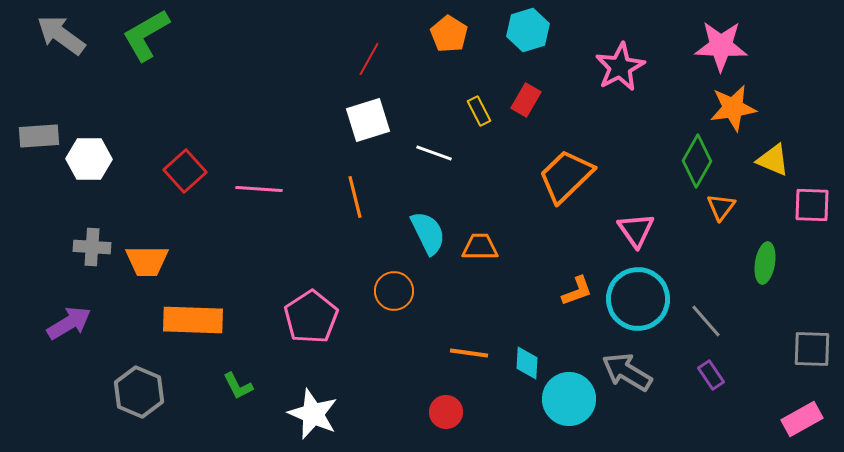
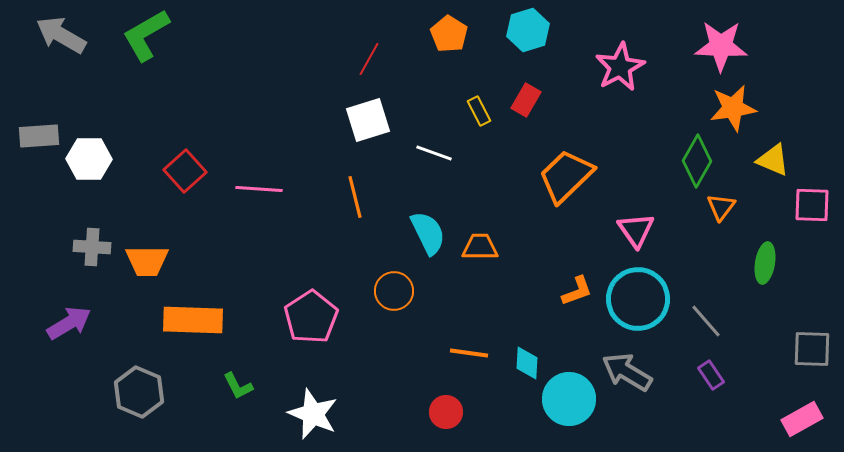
gray arrow at (61, 35): rotated 6 degrees counterclockwise
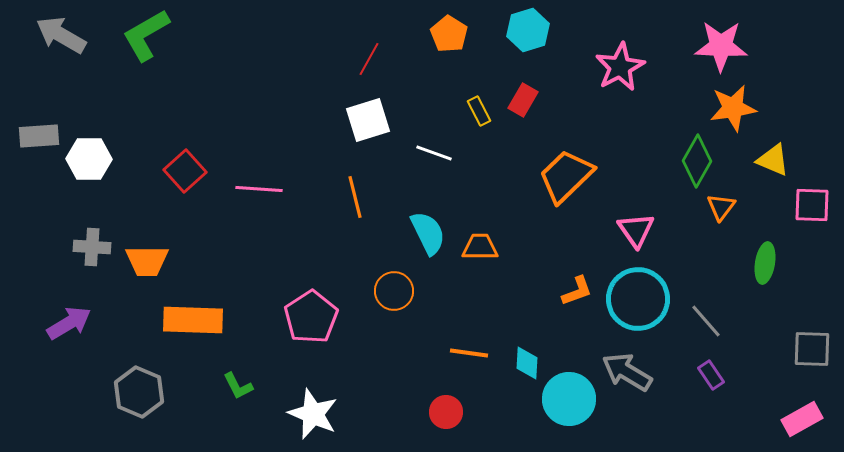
red rectangle at (526, 100): moved 3 px left
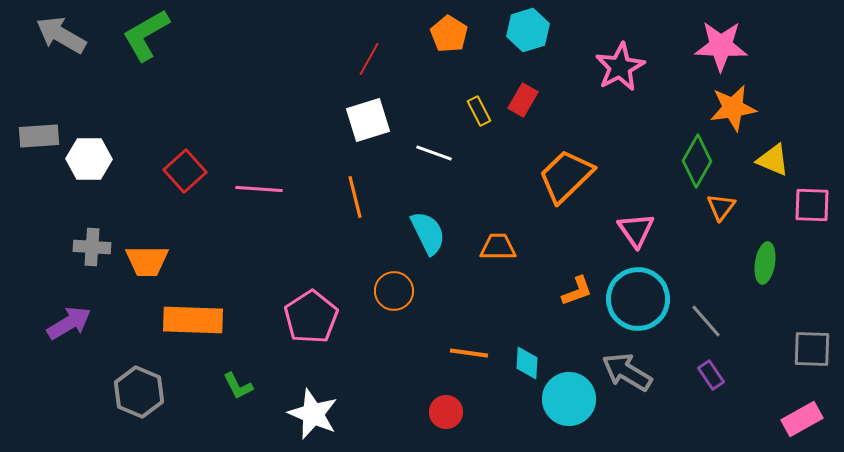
orange trapezoid at (480, 247): moved 18 px right
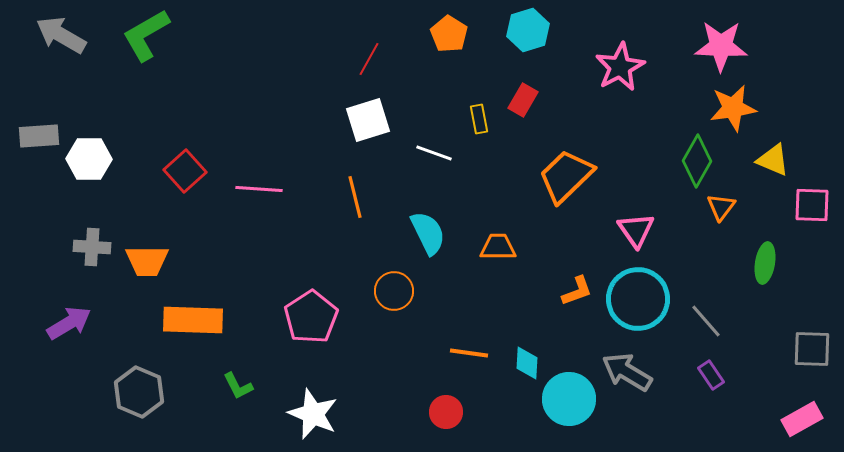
yellow rectangle at (479, 111): moved 8 px down; rotated 16 degrees clockwise
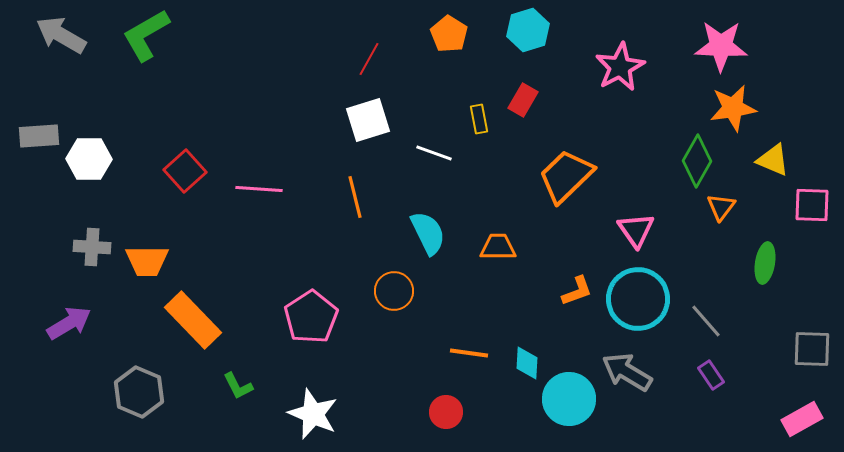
orange rectangle at (193, 320): rotated 44 degrees clockwise
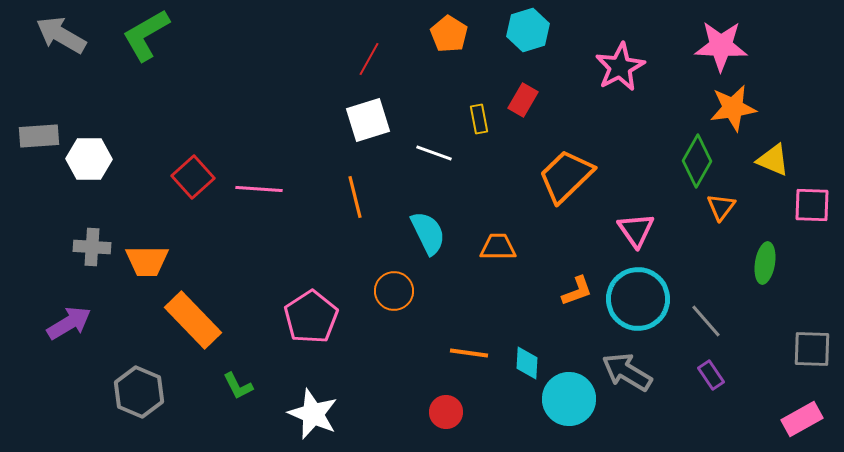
red square at (185, 171): moved 8 px right, 6 px down
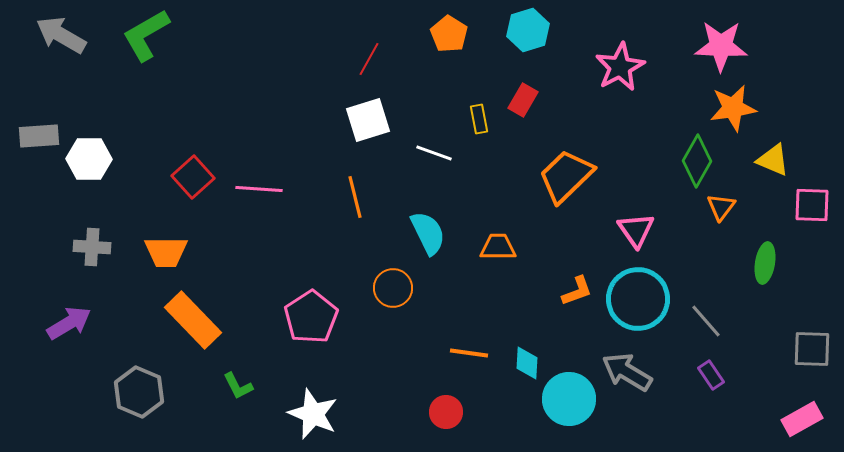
orange trapezoid at (147, 261): moved 19 px right, 9 px up
orange circle at (394, 291): moved 1 px left, 3 px up
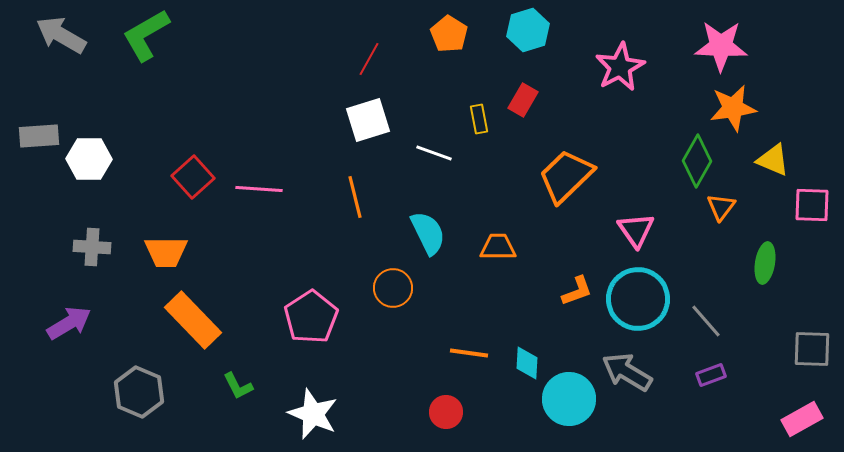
purple rectangle at (711, 375): rotated 76 degrees counterclockwise
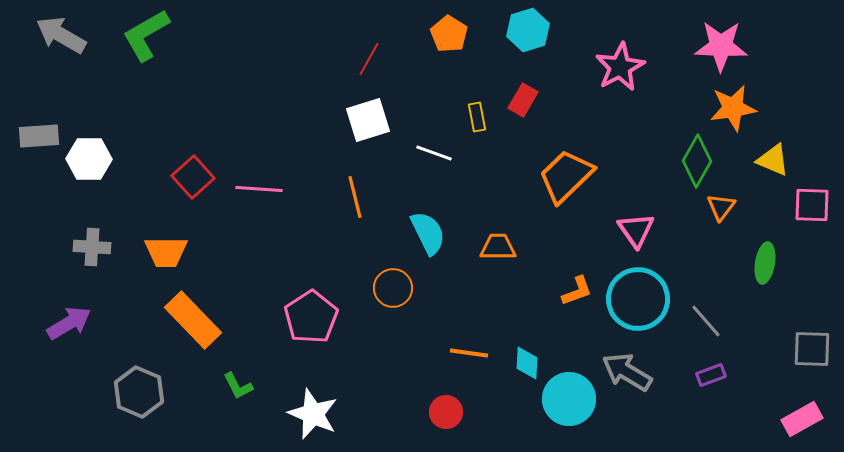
yellow rectangle at (479, 119): moved 2 px left, 2 px up
